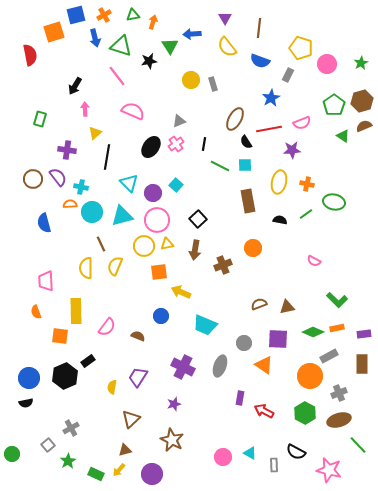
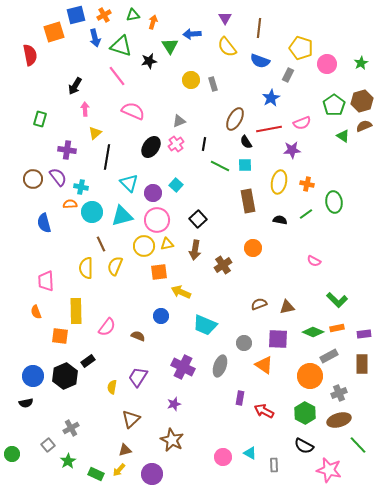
green ellipse at (334, 202): rotated 70 degrees clockwise
brown cross at (223, 265): rotated 12 degrees counterclockwise
blue circle at (29, 378): moved 4 px right, 2 px up
black semicircle at (296, 452): moved 8 px right, 6 px up
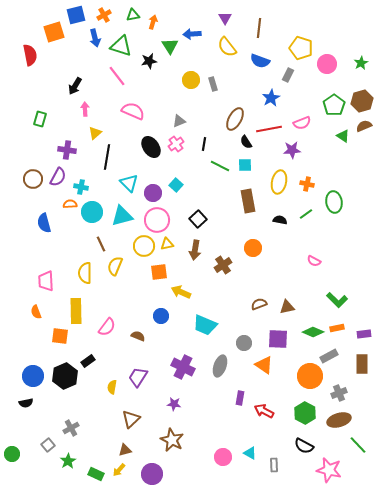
black ellipse at (151, 147): rotated 70 degrees counterclockwise
purple semicircle at (58, 177): rotated 66 degrees clockwise
yellow semicircle at (86, 268): moved 1 px left, 5 px down
purple star at (174, 404): rotated 24 degrees clockwise
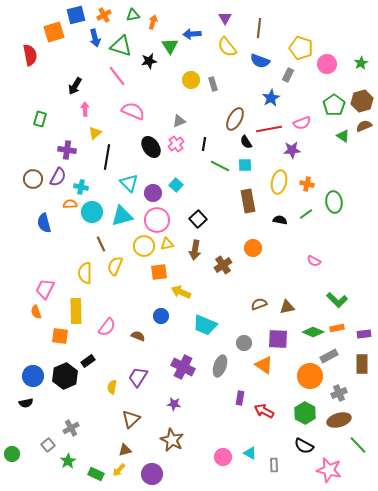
pink trapezoid at (46, 281): moved 1 px left, 8 px down; rotated 30 degrees clockwise
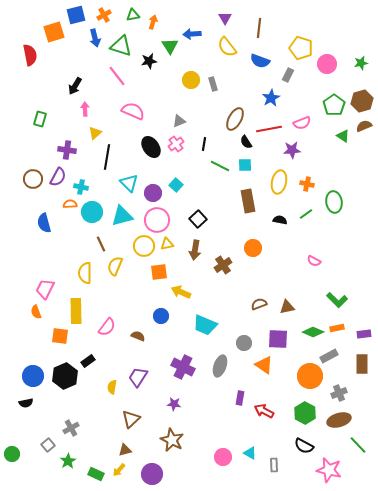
green star at (361, 63): rotated 16 degrees clockwise
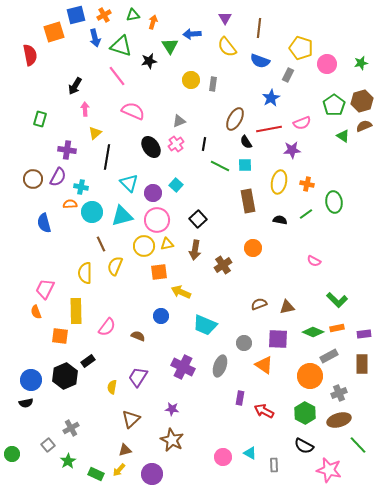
gray rectangle at (213, 84): rotated 24 degrees clockwise
blue circle at (33, 376): moved 2 px left, 4 px down
purple star at (174, 404): moved 2 px left, 5 px down
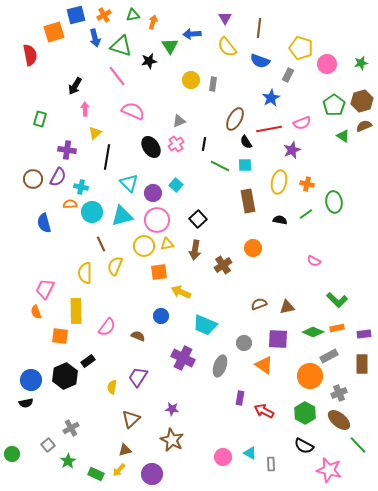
purple star at (292, 150): rotated 18 degrees counterclockwise
purple cross at (183, 367): moved 9 px up
brown ellipse at (339, 420): rotated 55 degrees clockwise
gray rectangle at (274, 465): moved 3 px left, 1 px up
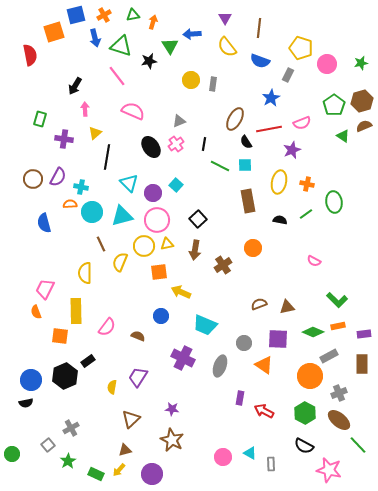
purple cross at (67, 150): moved 3 px left, 11 px up
yellow semicircle at (115, 266): moved 5 px right, 4 px up
orange rectangle at (337, 328): moved 1 px right, 2 px up
